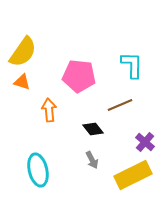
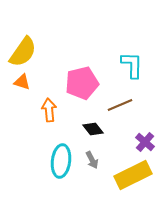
pink pentagon: moved 3 px right, 7 px down; rotated 20 degrees counterclockwise
cyan ellipse: moved 23 px right, 9 px up; rotated 20 degrees clockwise
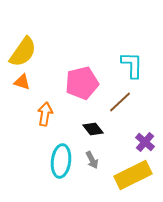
brown line: moved 3 px up; rotated 20 degrees counterclockwise
orange arrow: moved 4 px left, 4 px down; rotated 15 degrees clockwise
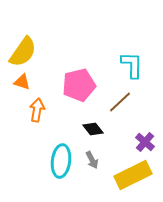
pink pentagon: moved 3 px left, 2 px down
orange arrow: moved 8 px left, 4 px up
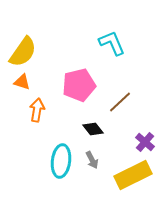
cyan L-shape: moved 20 px left, 22 px up; rotated 24 degrees counterclockwise
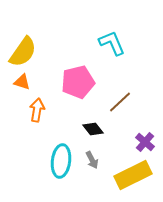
pink pentagon: moved 1 px left, 3 px up
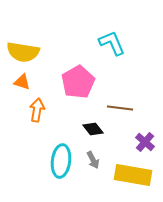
yellow semicircle: rotated 64 degrees clockwise
pink pentagon: rotated 16 degrees counterclockwise
brown line: moved 6 px down; rotated 50 degrees clockwise
gray arrow: moved 1 px right
yellow rectangle: rotated 36 degrees clockwise
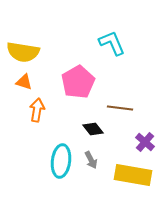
orange triangle: moved 2 px right
gray arrow: moved 2 px left
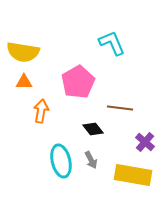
orange triangle: rotated 18 degrees counterclockwise
orange arrow: moved 4 px right, 1 px down
cyan ellipse: rotated 20 degrees counterclockwise
